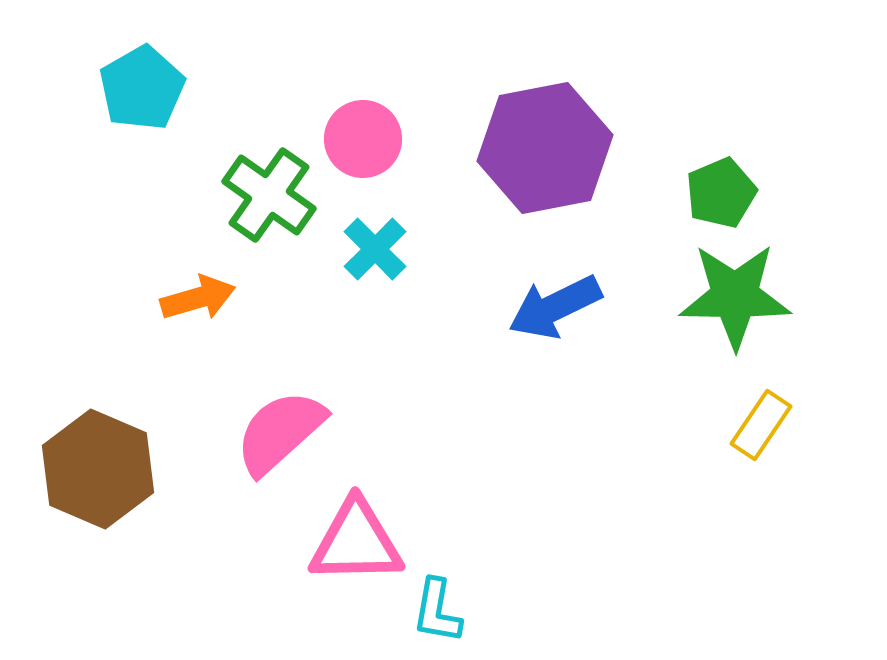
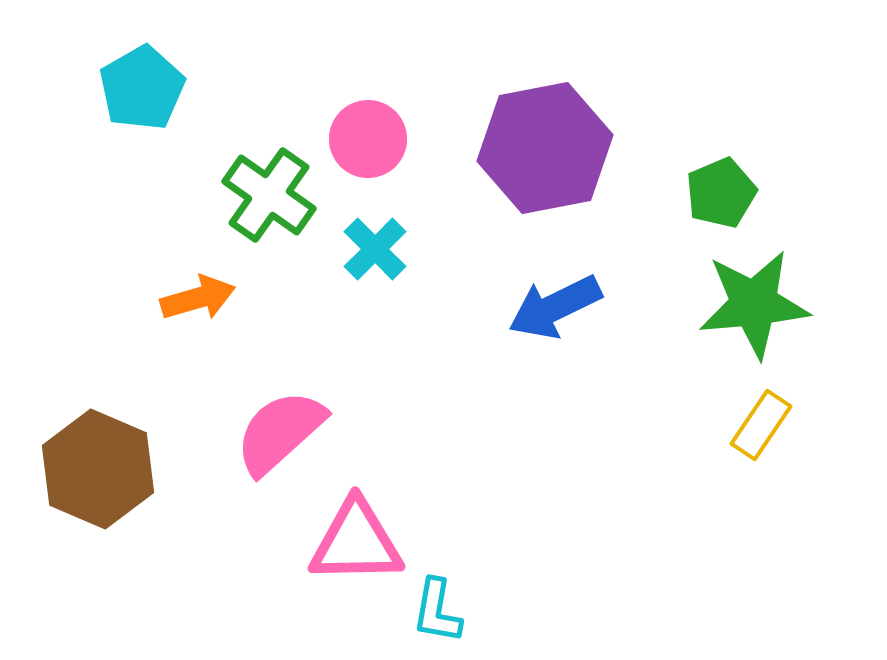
pink circle: moved 5 px right
green star: moved 19 px right, 8 px down; rotated 6 degrees counterclockwise
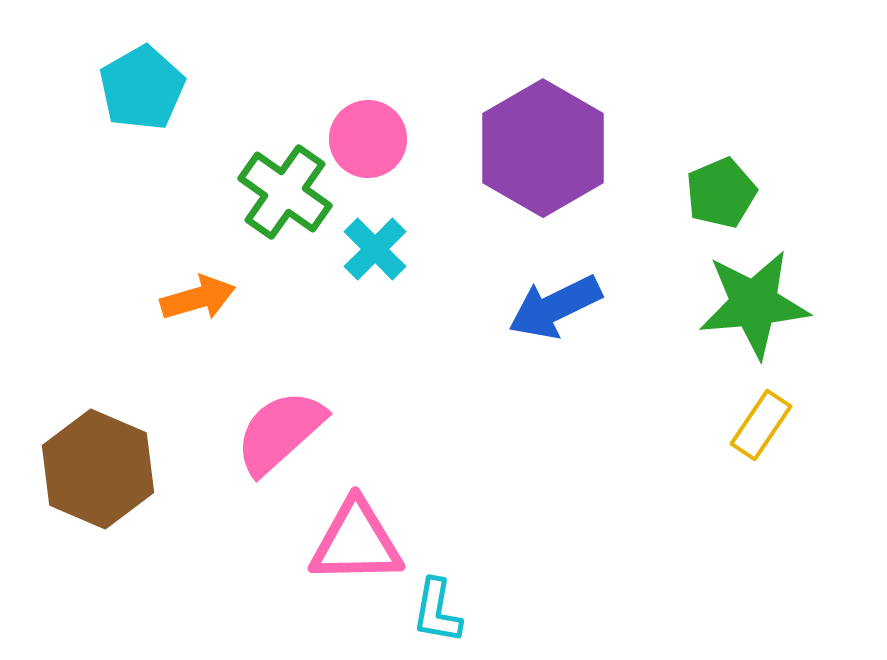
purple hexagon: moved 2 px left; rotated 19 degrees counterclockwise
green cross: moved 16 px right, 3 px up
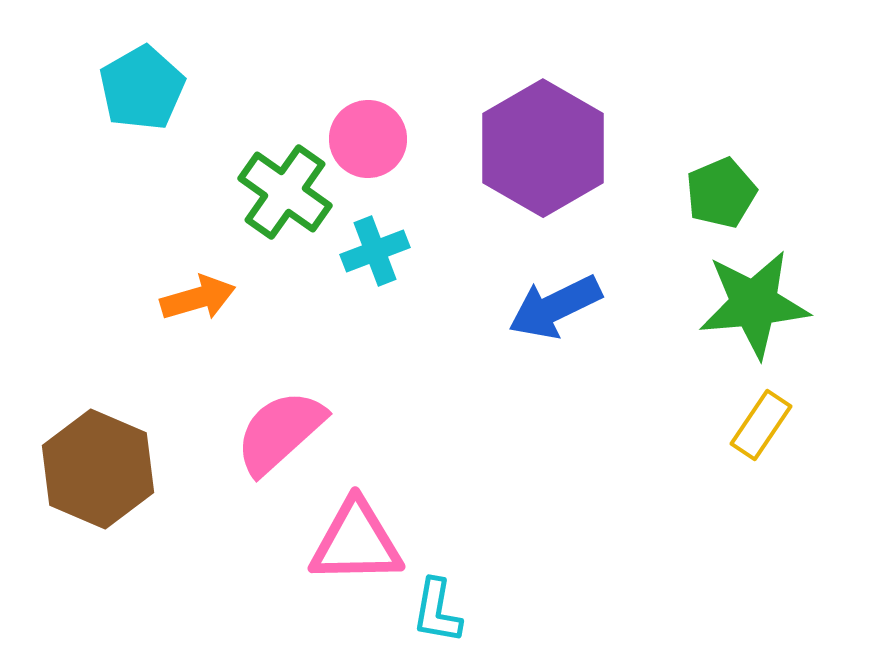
cyan cross: moved 2 px down; rotated 24 degrees clockwise
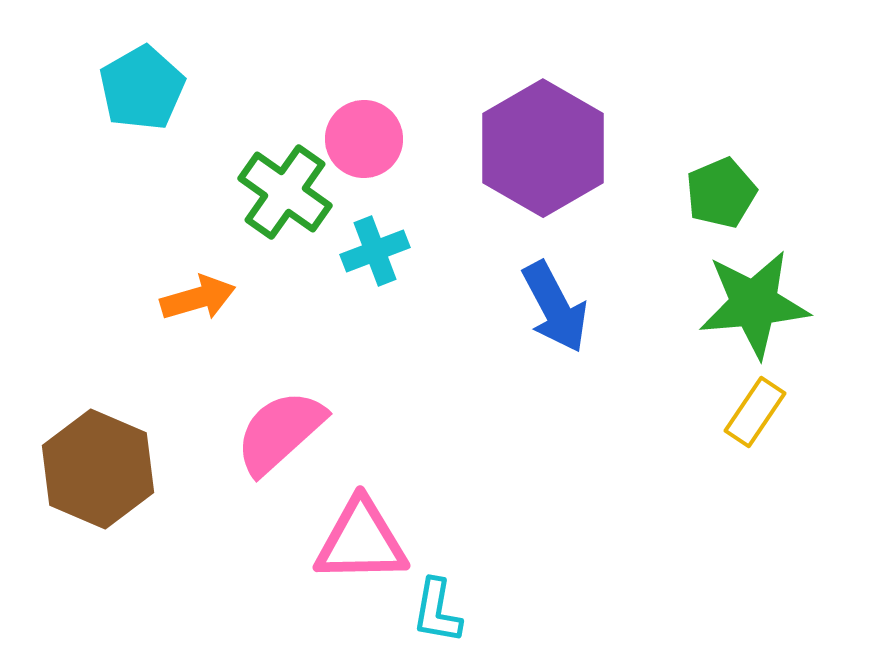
pink circle: moved 4 px left
blue arrow: rotated 92 degrees counterclockwise
yellow rectangle: moved 6 px left, 13 px up
pink triangle: moved 5 px right, 1 px up
